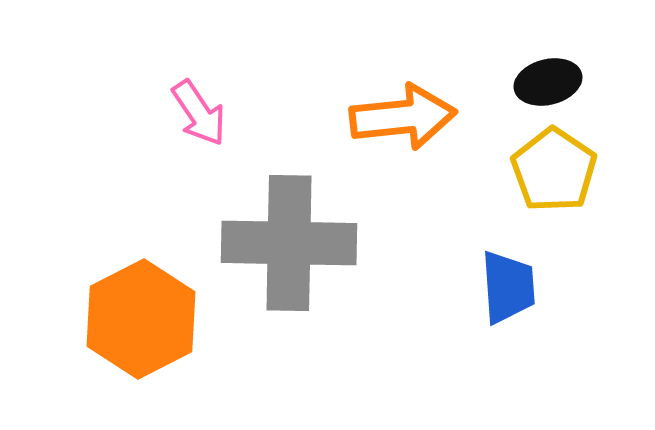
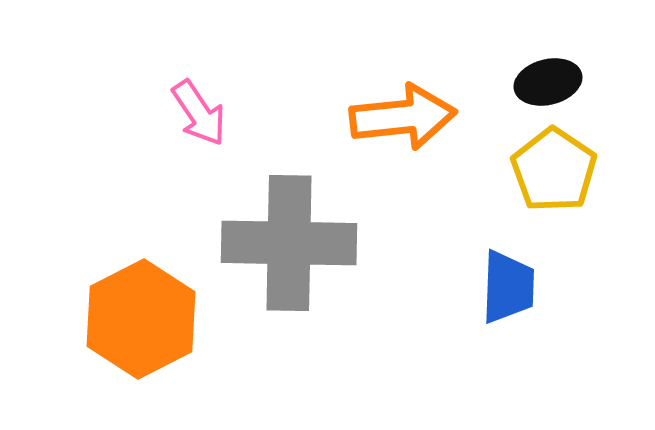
blue trapezoid: rotated 6 degrees clockwise
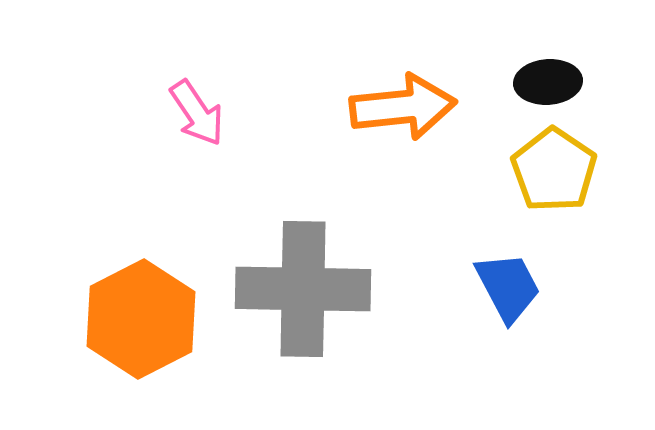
black ellipse: rotated 10 degrees clockwise
pink arrow: moved 2 px left
orange arrow: moved 10 px up
gray cross: moved 14 px right, 46 px down
blue trapezoid: rotated 30 degrees counterclockwise
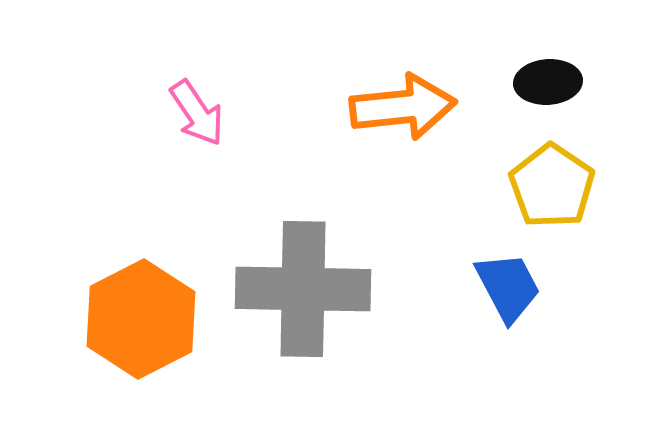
yellow pentagon: moved 2 px left, 16 px down
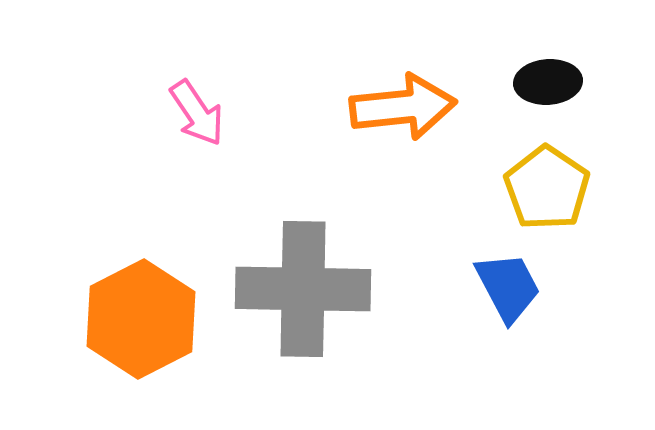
yellow pentagon: moved 5 px left, 2 px down
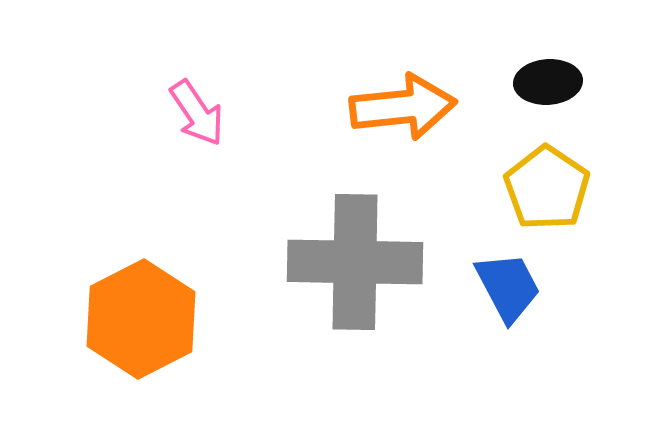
gray cross: moved 52 px right, 27 px up
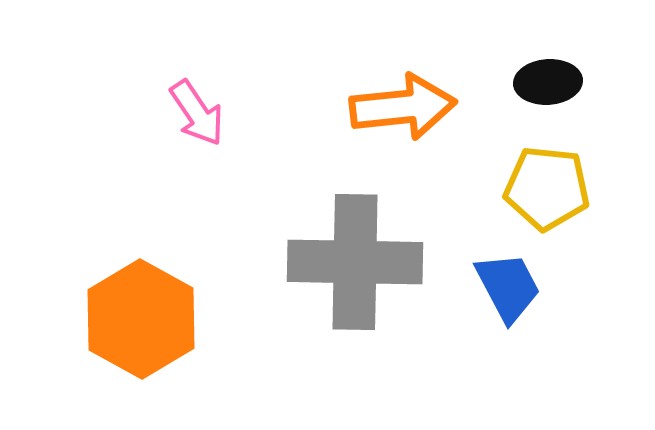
yellow pentagon: rotated 28 degrees counterclockwise
orange hexagon: rotated 4 degrees counterclockwise
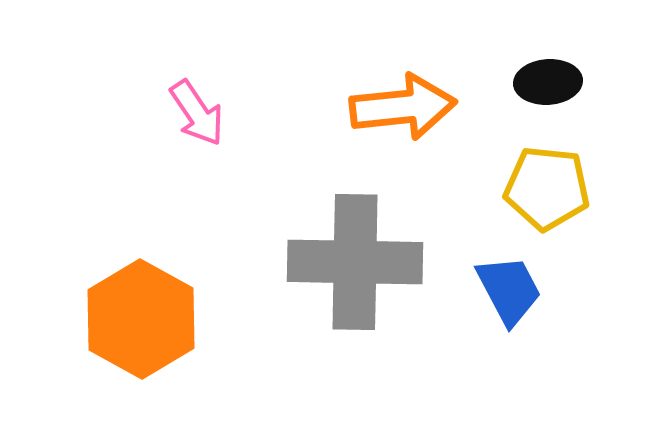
blue trapezoid: moved 1 px right, 3 px down
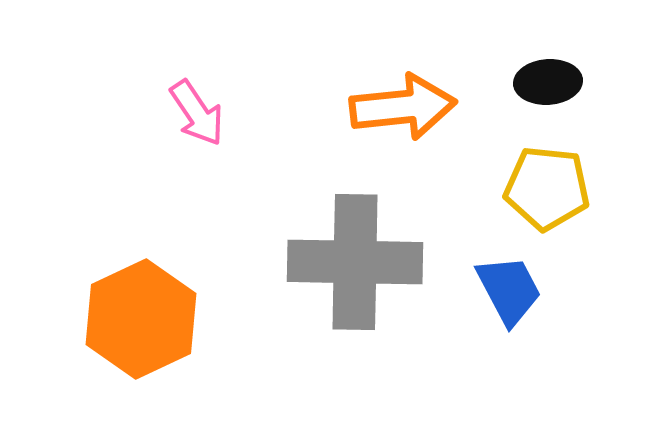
orange hexagon: rotated 6 degrees clockwise
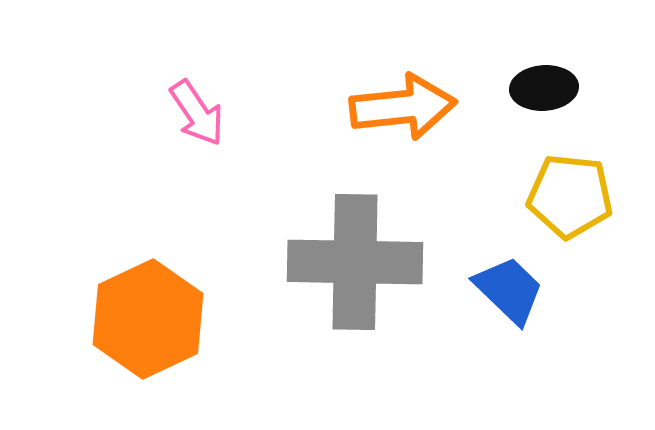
black ellipse: moved 4 px left, 6 px down
yellow pentagon: moved 23 px right, 8 px down
blue trapezoid: rotated 18 degrees counterclockwise
orange hexagon: moved 7 px right
